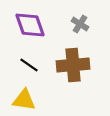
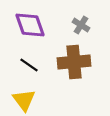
gray cross: moved 1 px right, 1 px down
brown cross: moved 1 px right, 3 px up
yellow triangle: rotated 45 degrees clockwise
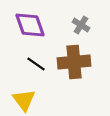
black line: moved 7 px right, 1 px up
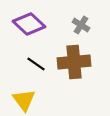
purple diamond: moved 1 px left, 1 px up; rotated 28 degrees counterclockwise
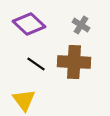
brown cross: rotated 8 degrees clockwise
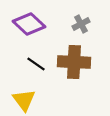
gray cross: moved 1 px up; rotated 30 degrees clockwise
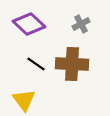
brown cross: moved 2 px left, 2 px down
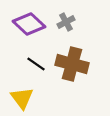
gray cross: moved 15 px left, 2 px up
brown cross: rotated 12 degrees clockwise
yellow triangle: moved 2 px left, 2 px up
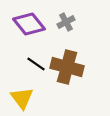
purple diamond: rotated 8 degrees clockwise
brown cross: moved 5 px left, 3 px down
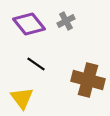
gray cross: moved 1 px up
brown cross: moved 21 px right, 13 px down
